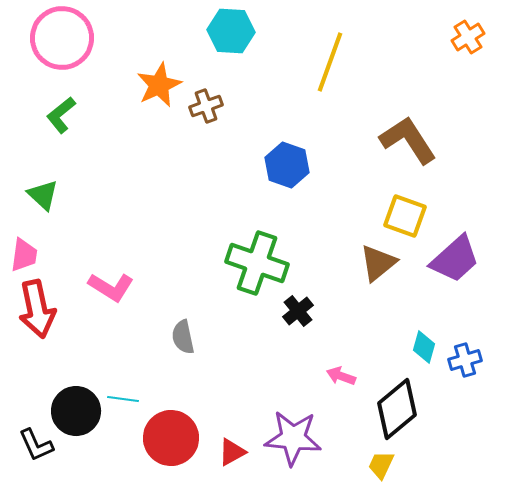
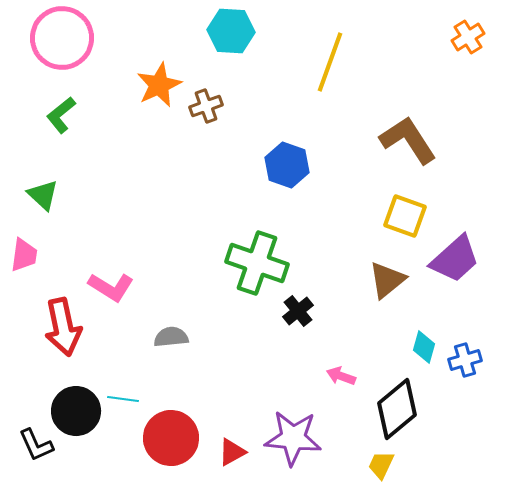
brown triangle: moved 9 px right, 17 px down
red arrow: moved 26 px right, 18 px down
gray semicircle: moved 12 px left; rotated 96 degrees clockwise
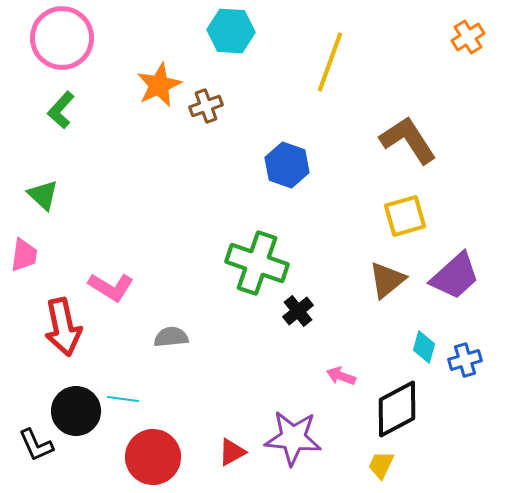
green L-shape: moved 5 px up; rotated 9 degrees counterclockwise
yellow square: rotated 36 degrees counterclockwise
purple trapezoid: moved 17 px down
black diamond: rotated 12 degrees clockwise
red circle: moved 18 px left, 19 px down
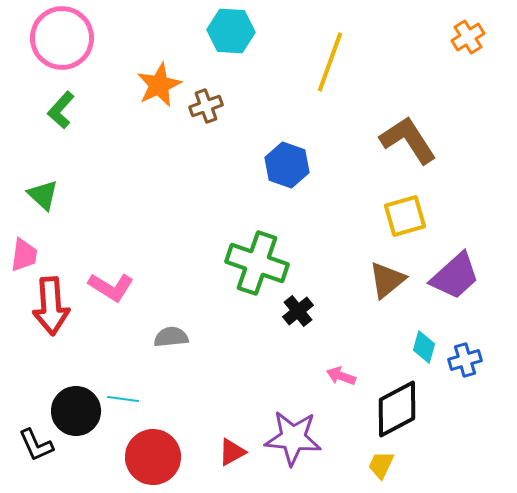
red arrow: moved 12 px left, 21 px up; rotated 8 degrees clockwise
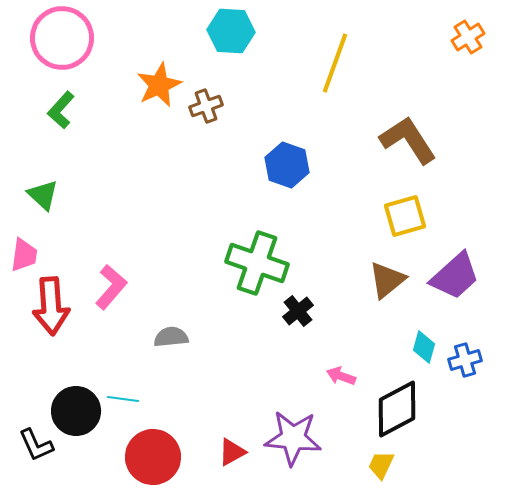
yellow line: moved 5 px right, 1 px down
pink L-shape: rotated 81 degrees counterclockwise
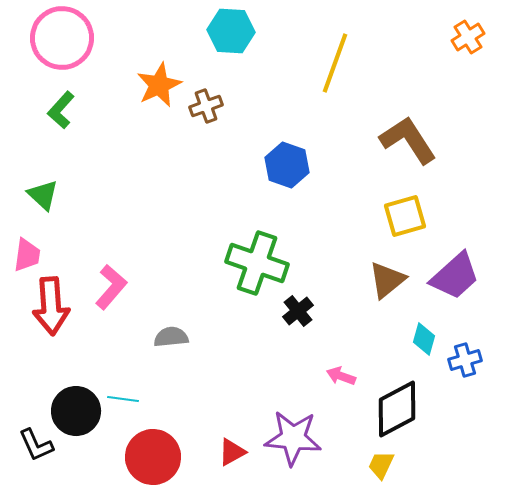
pink trapezoid: moved 3 px right
cyan diamond: moved 8 px up
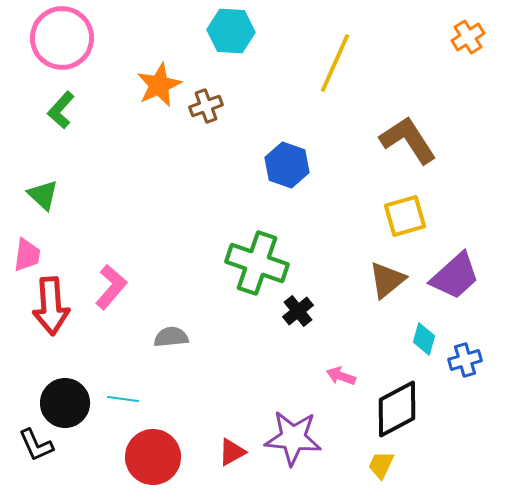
yellow line: rotated 4 degrees clockwise
black circle: moved 11 px left, 8 px up
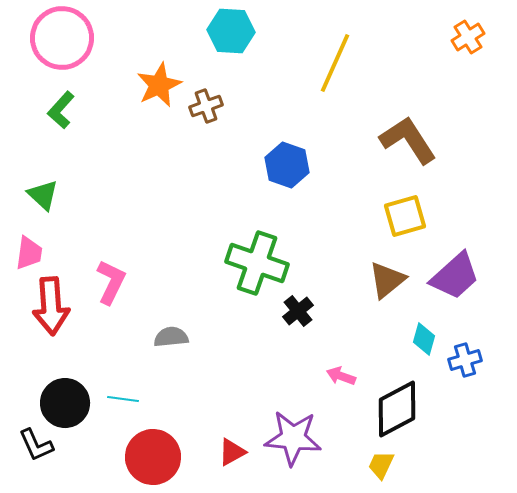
pink trapezoid: moved 2 px right, 2 px up
pink L-shape: moved 5 px up; rotated 15 degrees counterclockwise
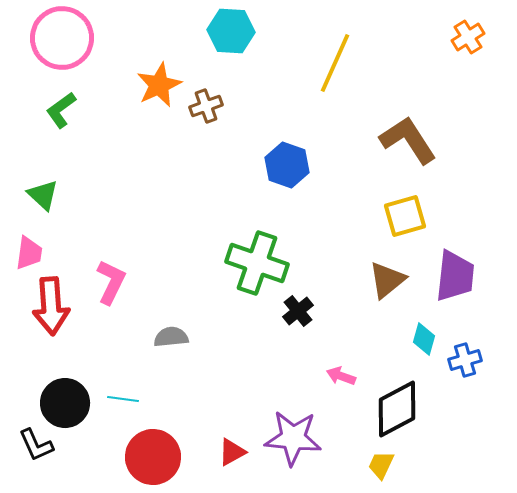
green L-shape: rotated 12 degrees clockwise
purple trapezoid: rotated 42 degrees counterclockwise
